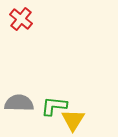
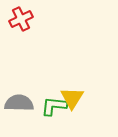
red cross: rotated 25 degrees clockwise
yellow triangle: moved 1 px left, 22 px up
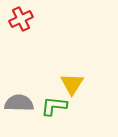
yellow triangle: moved 14 px up
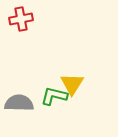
red cross: rotated 15 degrees clockwise
green L-shape: moved 10 px up; rotated 8 degrees clockwise
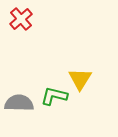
red cross: rotated 30 degrees counterclockwise
yellow triangle: moved 8 px right, 5 px up
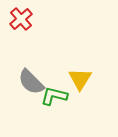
gray semicircle: moved 12 px right, 21 px up; rotated 136 degrees counterclockwise
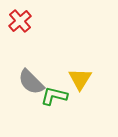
red cross: moved 1 px left, 2 px down
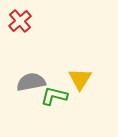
gray semicircle: rotated 124 degrees clockwise
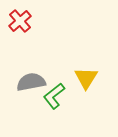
yellow triangle: moved 6 px right, 1 px up
green L-shape: rotated 52 degrees counterclockwise
